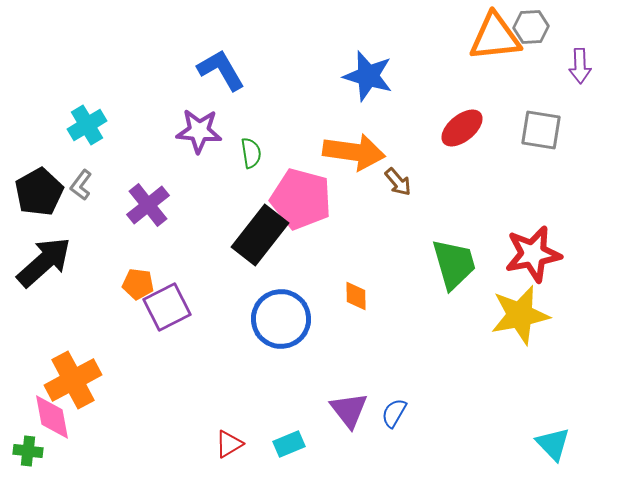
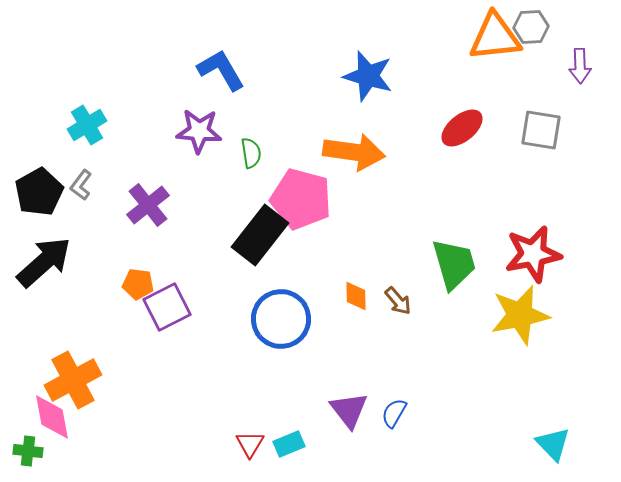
brown arrow: moved 119 px down
red triangle: moved 21 px right; rotated 28 degrees counterclockwise
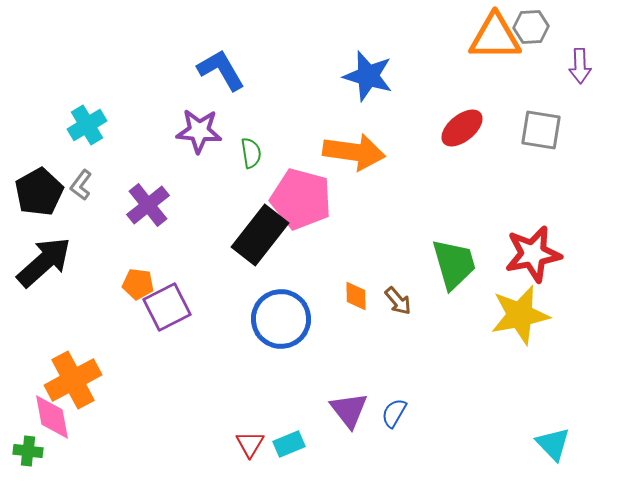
orange triangle: rotated 6 degrees clockwise
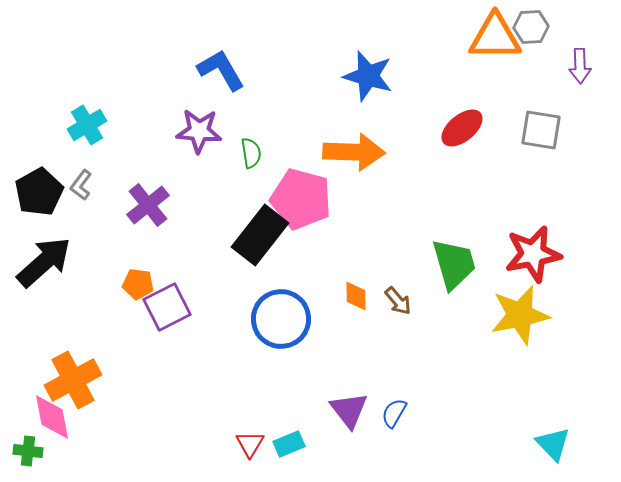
orange arrow: rotated 6 degrees counterclockwise
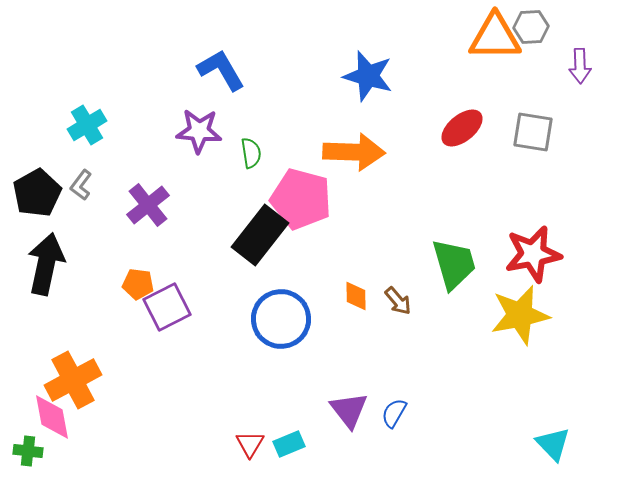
gray square: moved 8 px left, 2 px down
black pentagon: moved 2 px left, 1 px down
black arrow: moved 2 px right, 2 px down; rotated 36 degrees counterclockwise
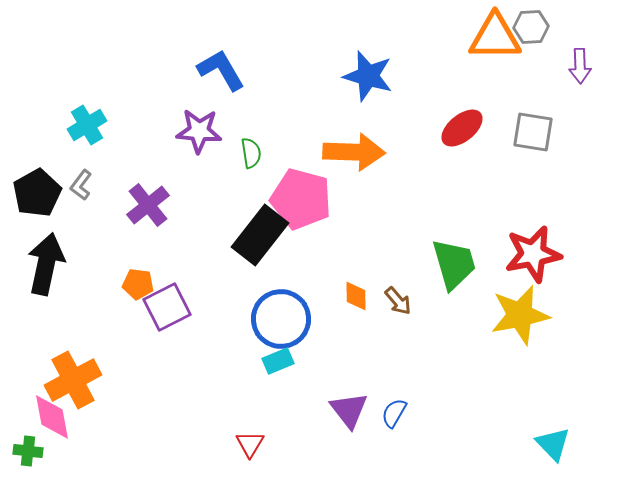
cyan rectangle: moved 11 px left, 83 px up
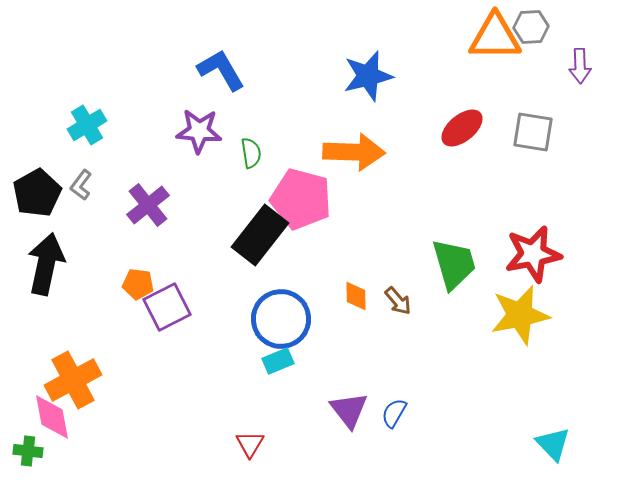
blue star: rotated 30 degrees counterclockwise
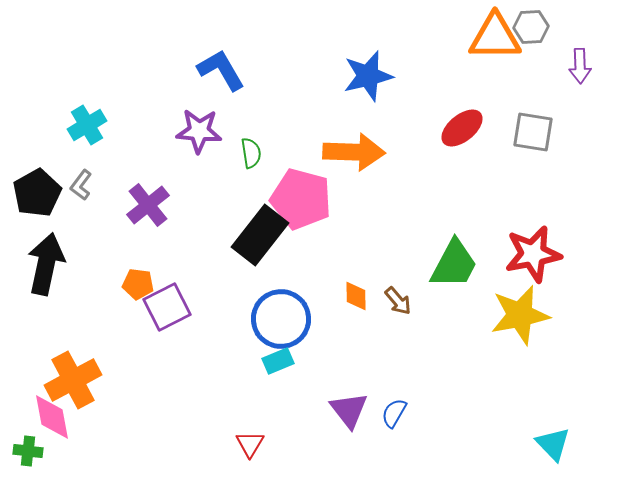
green trapezoid: rotated 44 degrees clockwise
